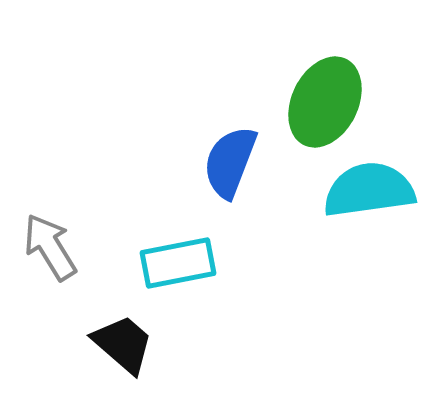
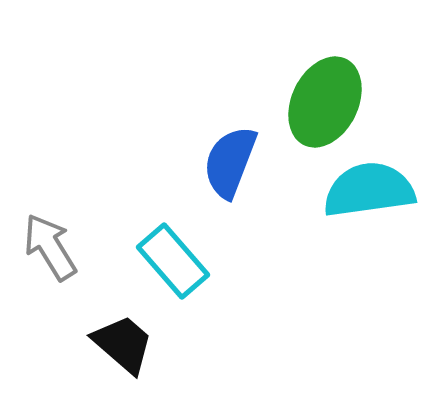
cyan rectangle: moved 5 px left, 2 px up; rotated 60 degrees clockwise
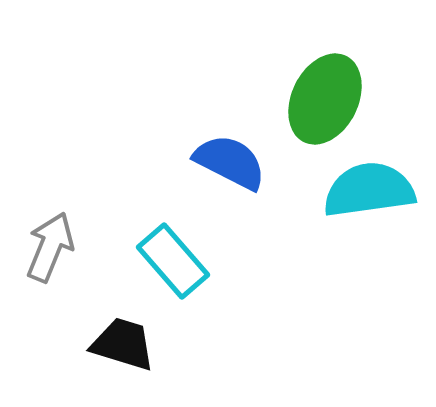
green ellipse: moved 3 px up
blue semicircle: rotated 96 degrees clockwise
gray arrow: rotated 54 degrees clockwise
black trapezoid: rotated 24 degrees counterclockwise
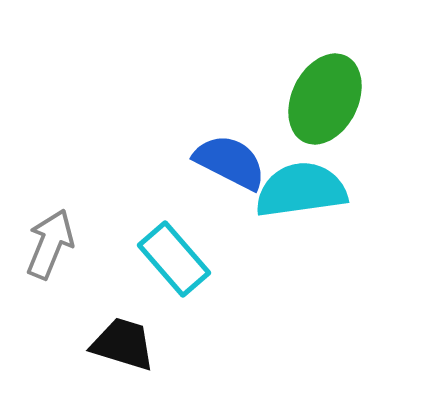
cyan semicircle: moved 68 px left
gray arrow: moved 3 px up
cyan rectangle: moved 1 px right, 2 px up
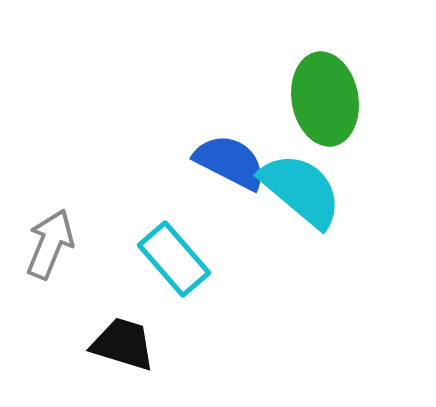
green ellipse: rotated 36 degrees counterclockwise
cyan semicircle: rotated 48 degrees clockwise
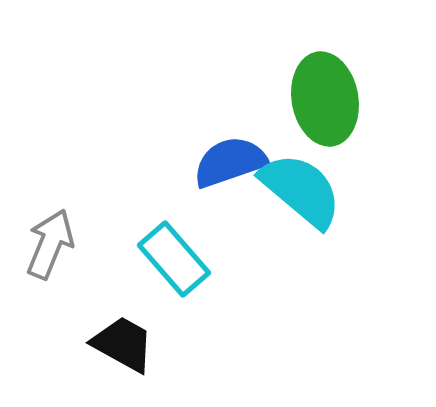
blue semicircle: rotated 46 degrees counterclockwise
black trapezoid: rotated 12 degrees clockwise
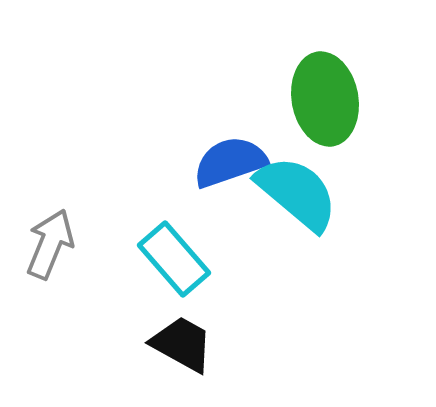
cyan semicircle: moved 4 px left, 3 px down
black trapezoid: moved 59 px right
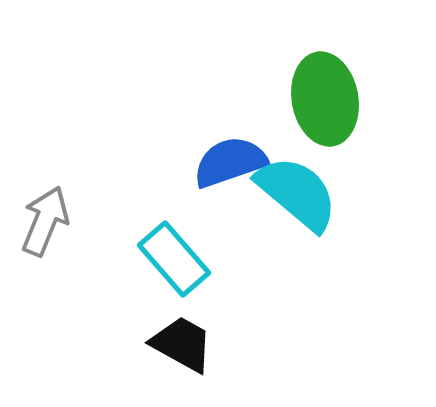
gray arrow: moved 5 px left, 23 px up
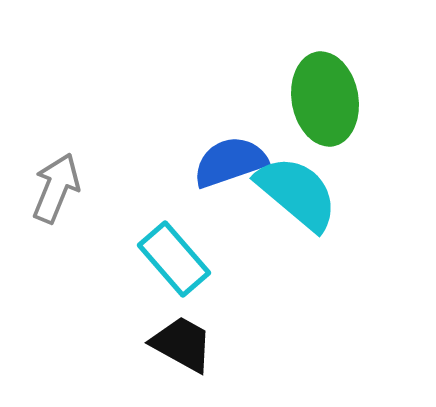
gray arrow: moved 11 px right, 33 px up
